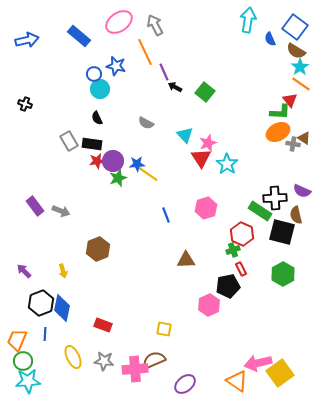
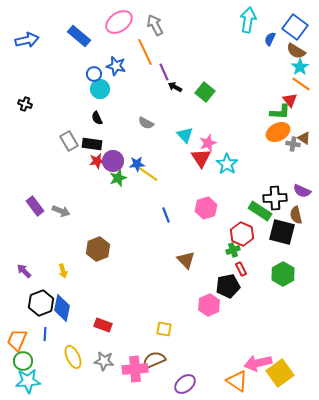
blue semicircle at (270, 39): rotated 48 degrees clockwise
brown triangle at (186, 260): rotated 48 degrees clockwise
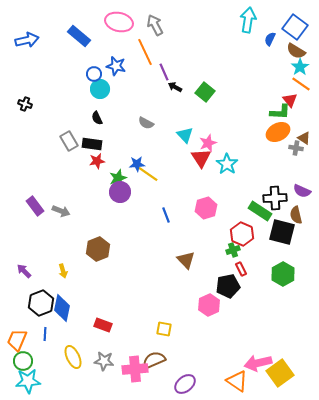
pink ellipse at (119, 22): rotated 48 degrees clockwise
gray cross at (293, 144): moved 3 px right, 4 px down
purple circle at (113, 161): moved 7 px right, 31 px down
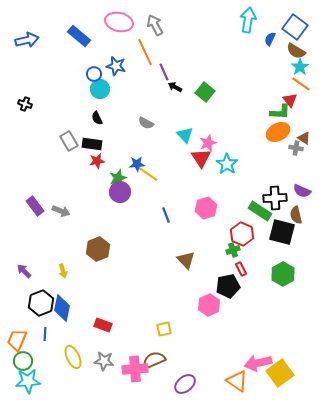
yellow square at (164, 329): rotated 21 degrees counterclockwise
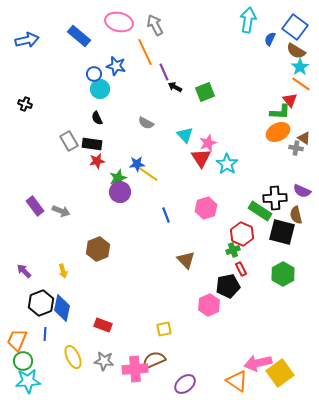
green square at (205, 92): rotated 30 degrees clockwise
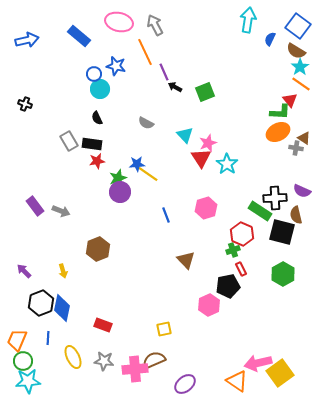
blue square at (295, 27): moved 3 px right, 1 px up
blue line at (45, 334): moved 3 px right, 4 px down
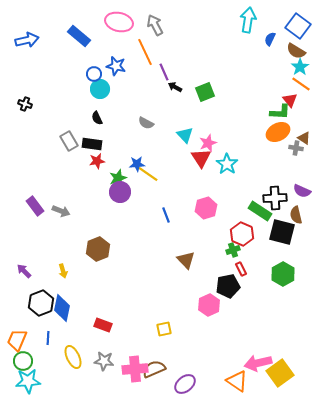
brown semicircle at (154, 360): moved 9 px down
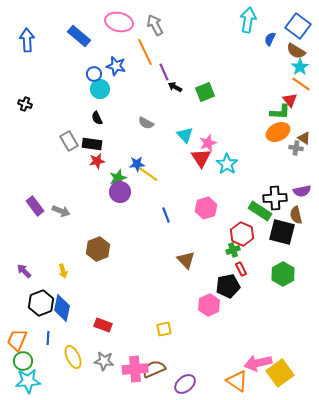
blue arrow at (27, 40): rotated 80 degrees counterclockwise
purple semicircle at (302, 191): rotated 36 degrees counterclockwise
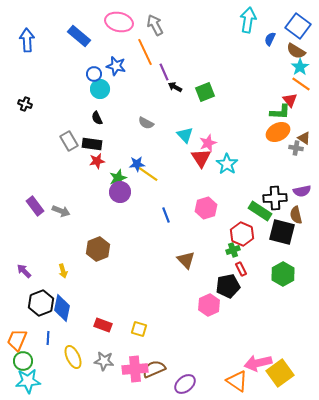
yellow square at (164, 329): moved 25 px left; rotated 28 degrees clockwise
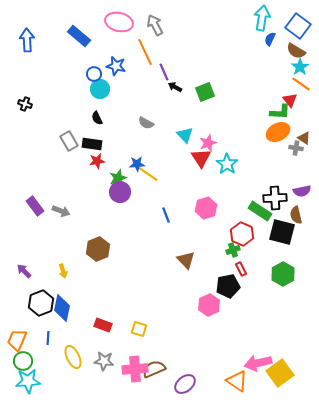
cyan arrow at (248, 20): moved 14 px right, 2 px up
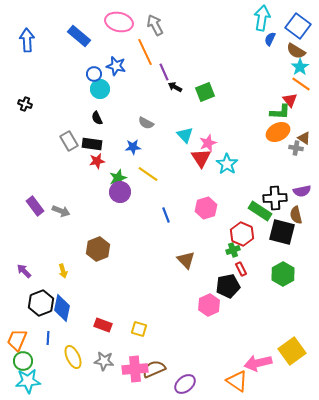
blue star at (137, 164): moved 4 px left, 17 px up
yellow square at (280, 373): moved 12 px right, 22 px up
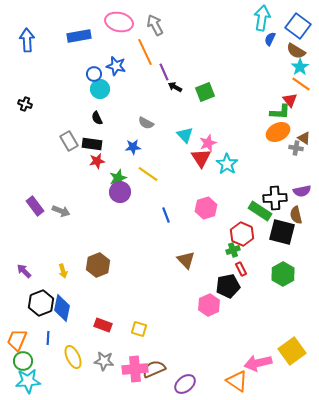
blue rectangle at (79, 36): rotated 50 degrees counterclockwise
brown hexagon at (98, 249): moved 16 px down
